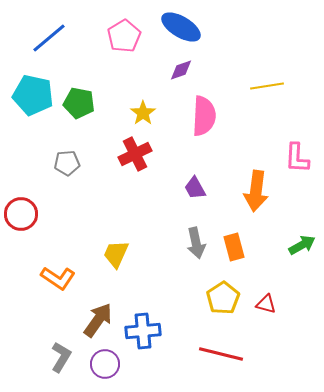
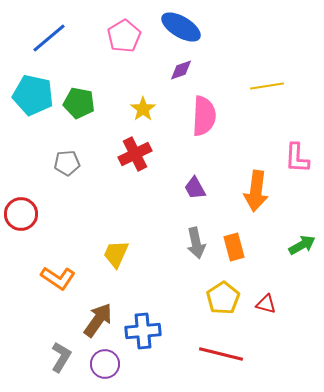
yellow star: moved 4 px up
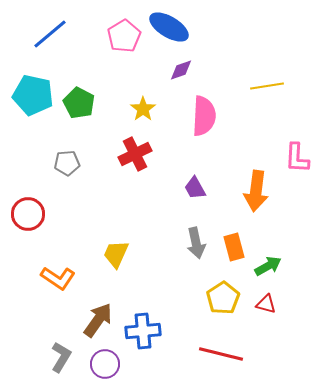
blue ellipse: moved 12 px left
blue line: moved 1 px right, 4 px up
green pentagon: rotated 16 degrees clockwise
red circle: moved 7 px right
green arrow: moved 34 px left, 21 px down
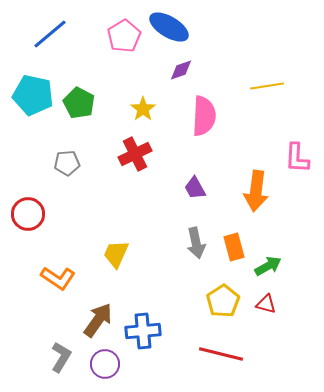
yellow pentagon: moved 3 px down
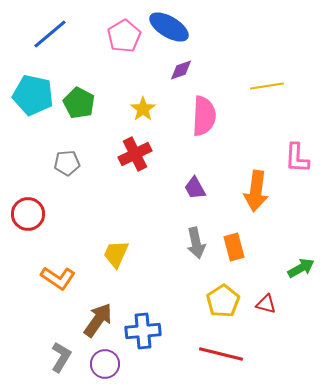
green arrow: moved 33 px right, 2 px down
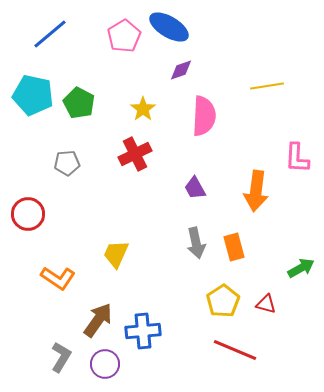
red line: moved 14 px right, 4 px up; rotated 9 degrees clockwise
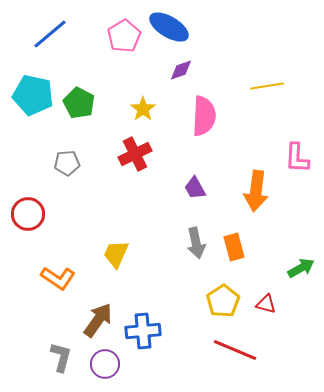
gray L-shape: rotated 16 degrees counterclockwise
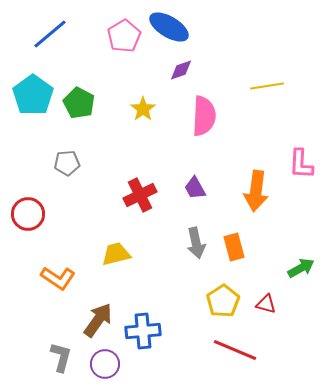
cyan pentagon: rotated 24 degrees clockwise
red cross: moved 5 px right, 41 px down
pink L-shape: moved 4 px right, 6 px down
yellow trapezoid: rotated 52 degrees clockwise
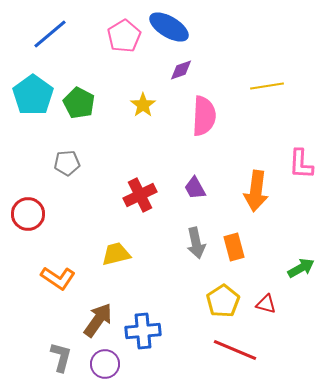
yellow star: moved 4 px up
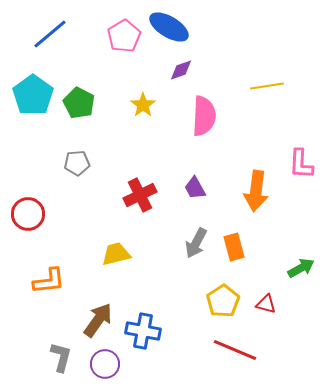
gray pentagon: moved 10 px right
gray arrow: rotated 40 degrees clockwise
orange L-shape: moved 9 px left, 3 px down; rotated 40 degrees counterclockwise
blue cross: rotated 16 degrees clockwise
